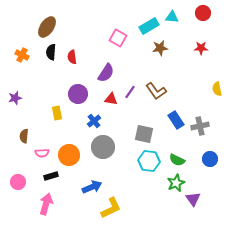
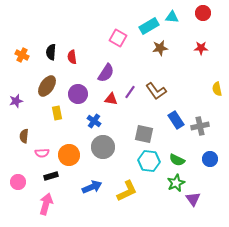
brown ellipse: moved 59 px down
purple star: moved 1 px right, 3 px down
blue cross: rotated 16 degrees counterclockwise
yellow L-shape: moved 16 px right, 17 px up
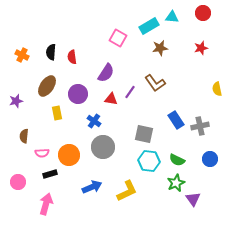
red star: rotated 16 degrees counterclockwise
brown L-shape: moved 1 px left, 8 px up
black rectangle: moved 1 px left, 2 px up
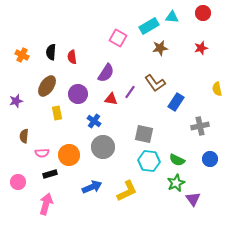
blue rectangle: moved 18 px up; rotated 66 degrees clockwise
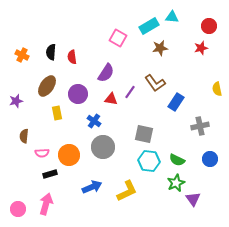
red circle: moved 6 px right, 13 px down
pink circle: moved 27 px down
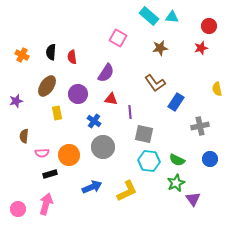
cyan rectangle: moved 10 px up; rotated 72 degrees clockwise
purple line: moved 20 px down; rotated 40 degrees counterclockwise
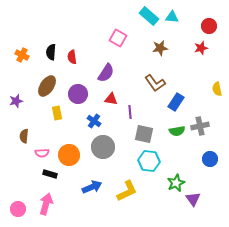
green semicircle: moved 29 px up; rotated 35 degrees counterclockwise
black rectangle: rotated 32 degrees clockwise
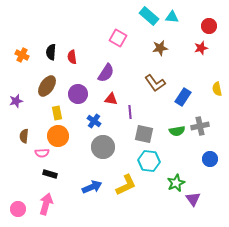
blue rectangle: moved 7 px right, 5 px up
orange circle: moved 11 px left, 19 px up
yellow L-shape: moved 1 px left, 6 px up
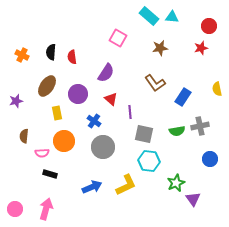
red triangle: rotated 32 degrees clockwise
orange circle: moved 6 px right, 5 px down
pink arrow: moved 5 px down
pink circle: moved 3 px left
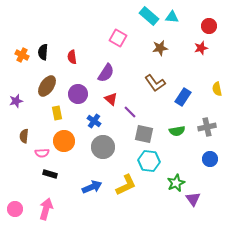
black semicircle: moved 8 px left
purple line: rotated 40 degrees counterclockwise
gray cross: moved 7 px right, 1 px down
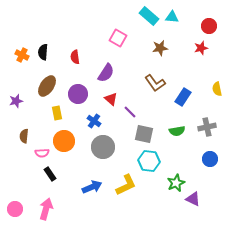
red semicircle: moved 3 px right
black rectangle: rotated 40 degrees clockwise
purple triangle: rotated 28 degrees counterclockwise
